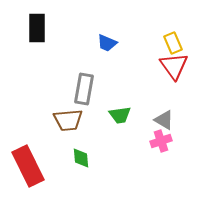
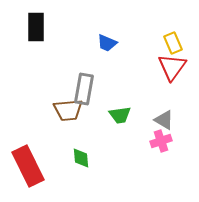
black rectangle: moved 1 px left, 1 px up
red triangle: moved 2 px left, 1 px down; rotated 12 degrees clockwise
brown trapezoid: moved 10 px up
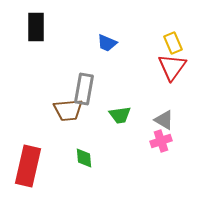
green diamond: moved 3 px right
red rectangle: rotated 39 degrees clockwise
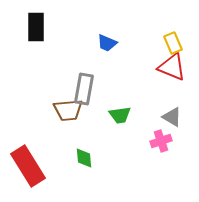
red triangle: rotated 44 degrees counterclockwise
gray triangle: moved 8 px right, 3 px up
red rectangle: rotated 45 degrees counterclockwise
